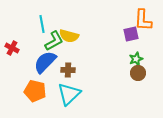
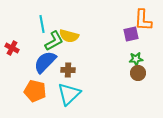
green star: rotated 16 degrees clockwise
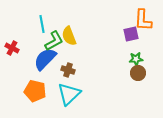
yellow semicircle: rotated 54 degrees clockwise
blue semicircle: moved 3 px up
brown cross: rotated 16 degrees clockwise
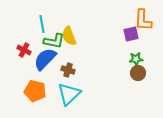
green L-shape: rotated 40 degrees clockwise
red cross: moved 12 px right, 2 px down
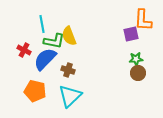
cyan triangle: moved 1 px right, 2 px down
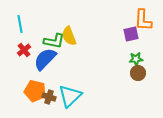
cyan line: moved 22 px left
red cross: rotated 24 degrees clockwise
brown cross: moved 19 px left, 27 px down
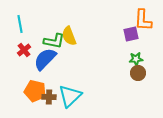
brown cross: rotated 16 degrees counterclockwise
